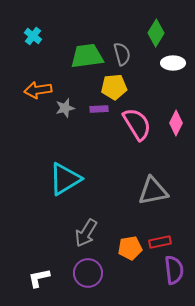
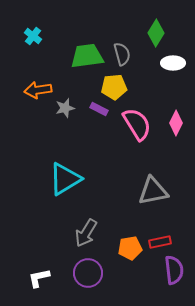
purple rectangle: rotated 30 degrees clockwise
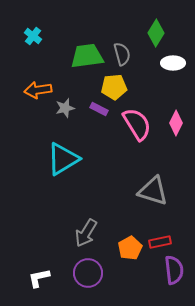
cyan triangle: moved 2 px left, 20 px up
gray triangle: rotated 28 degrees clockwise
orange pentagon: rotated 20 degrees counterclockwise
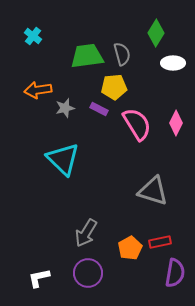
cyan triangle: rotated 45 degrees counterclockwise
purple semicircle: moved 1 px right, 3 px down; rotated 16 degrees clockwise
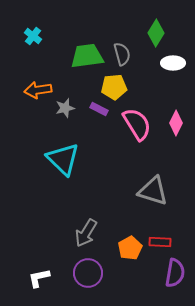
red rectangle: rotated 15 degrees clockwise
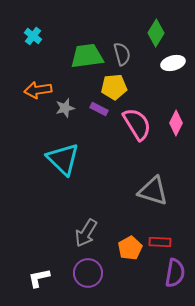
white ellipse: rotated 15 degrees counterclockwise
